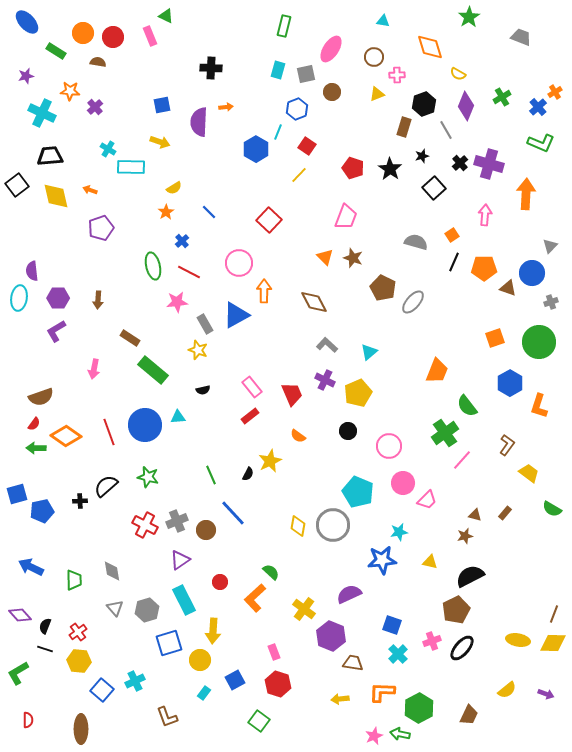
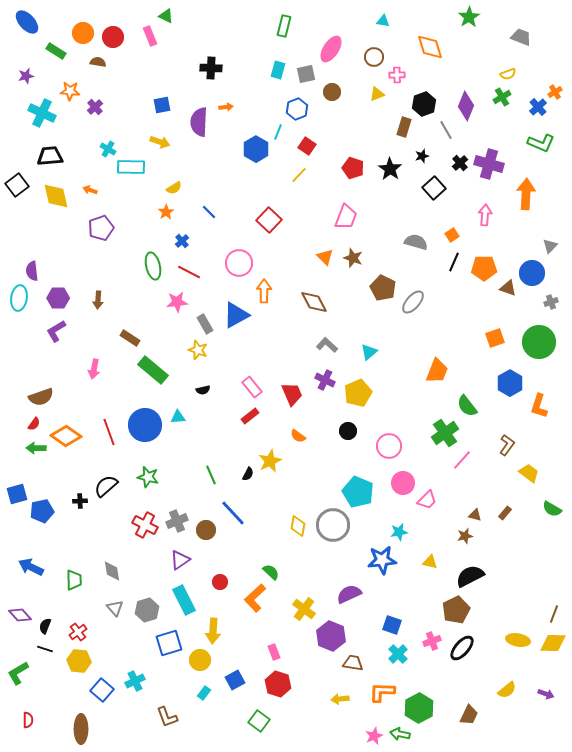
yellow semicircle at (458, 74): moved 50 px right; rotated 49 degrees counterclockwise
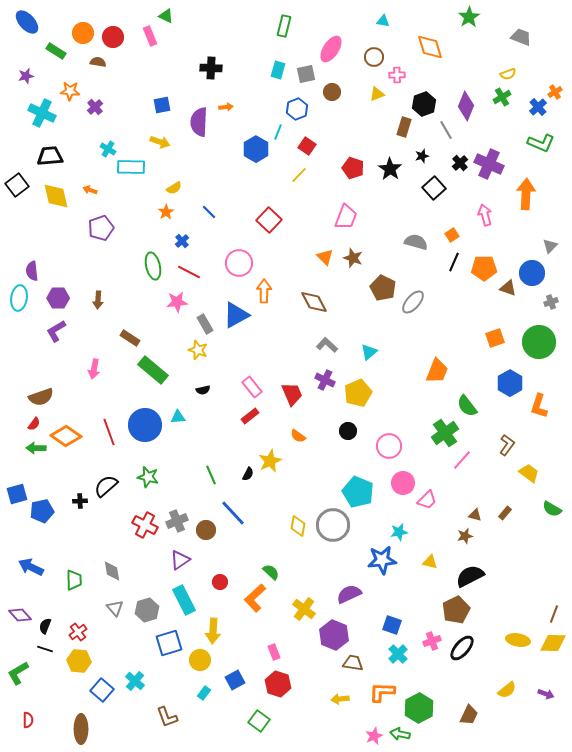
purple cross at (489, 164): rotated 8 degrees clockwise
pink arrow at (485, 215): rotated 20 degrees counterclockwise
purple hexagon at (331, 636): moved 3 px right, 1 px up
cyan cross at (135, 681): rotated 24 degrees counterclockwise
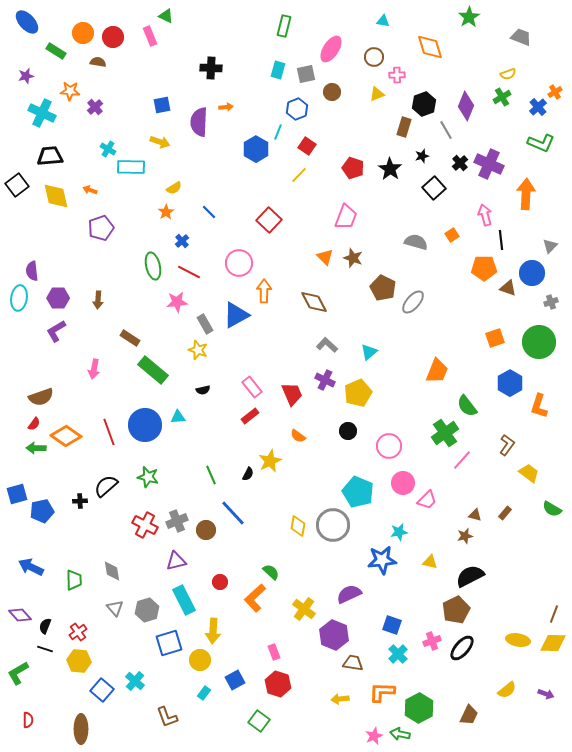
black line at (454, 262): moved 47 px right, 22 px up; rotated 30 degrees counterclockwise
purple triangle at (180, 560): moved 4 px left, 1 px down; rotated 20 degrees clockwise
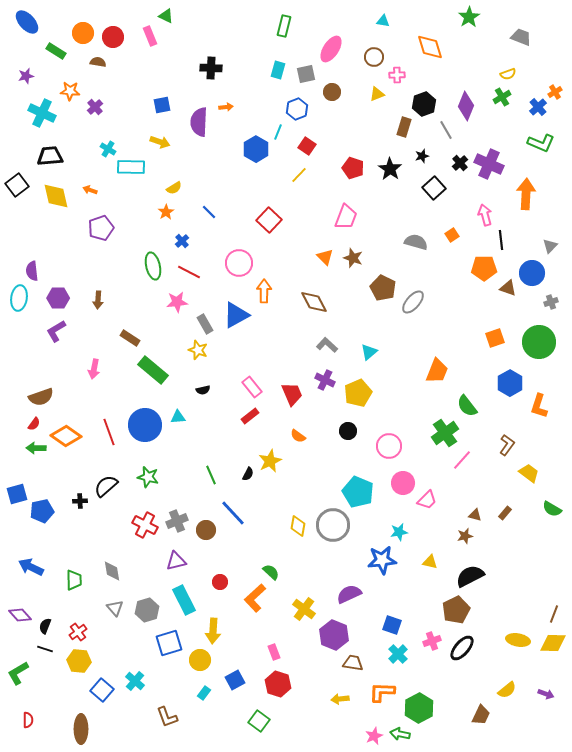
brown trapezoid at (469, 715): moved 12 px right
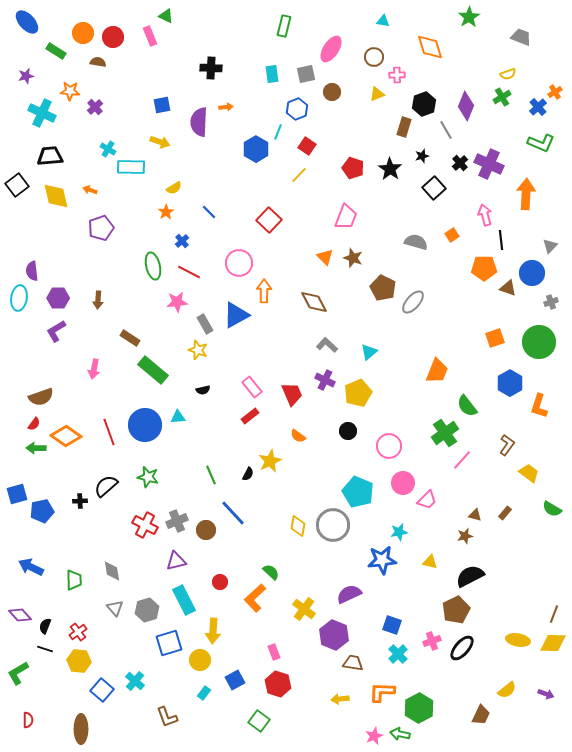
cyan rectangle at (278, 70): moved 6 px left, 4 px down; rotated 24 degrees counterclockwise
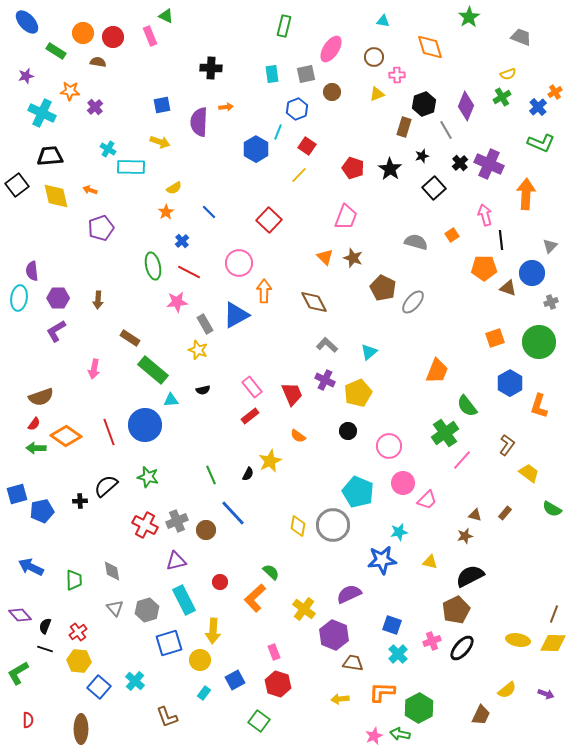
cyan triangle at (178, 417): moved 7 px left, 17 px up
blue square at (102, 690): moved 3 px left, 3 px up
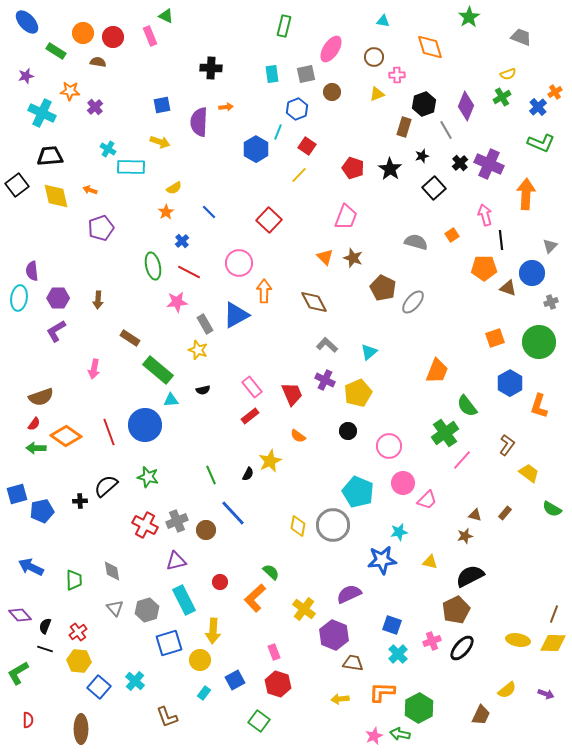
green rectangle at (153, 370): moved 5 px right
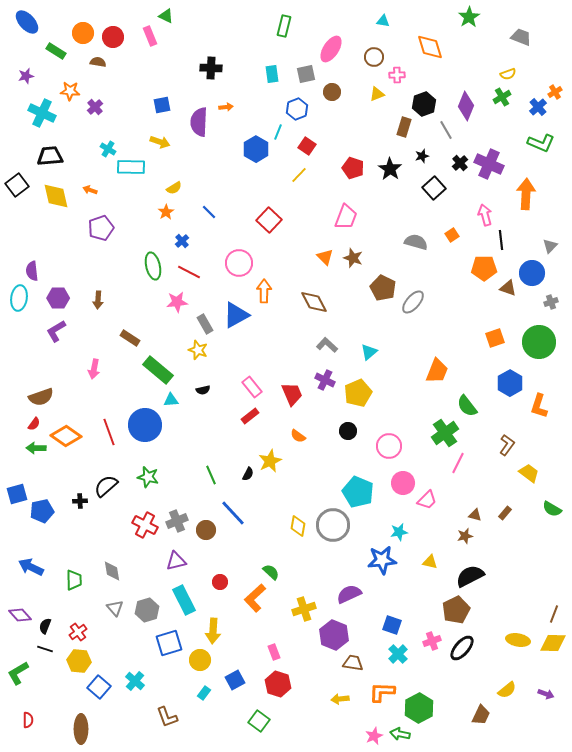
pink line at (462, 460): moved 4 px left, 3 px down; rotated 15 degrees counterclockwise
yellow cross at (304, 609): rotated 35 degrees clockwise
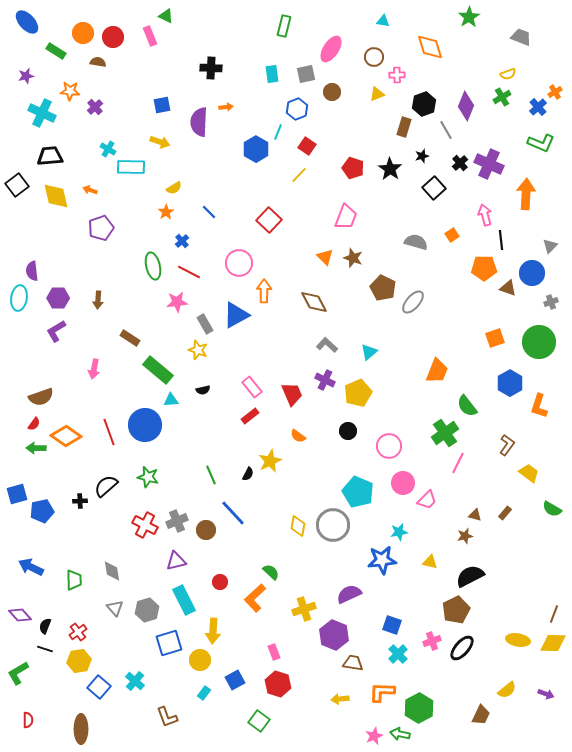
yellow hexagon at (79, 661): rotated 15 degrees counterclockwise
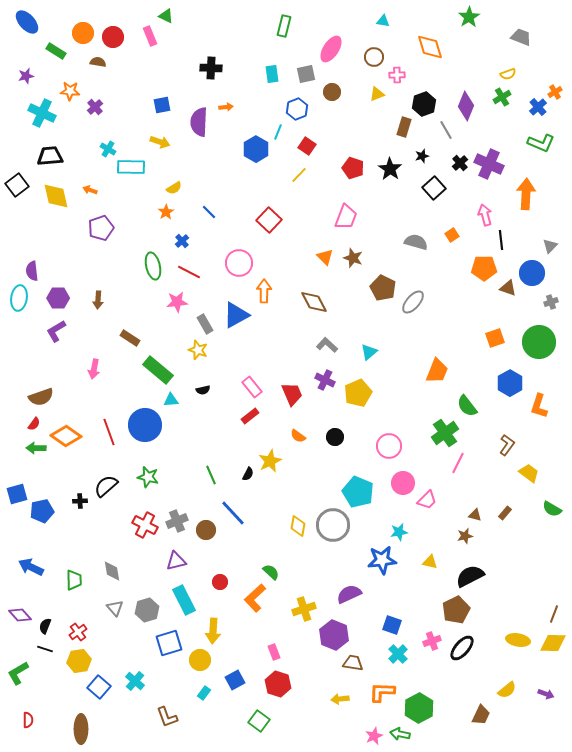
black circle at (348, 431): moved 13 px left, 6 px down
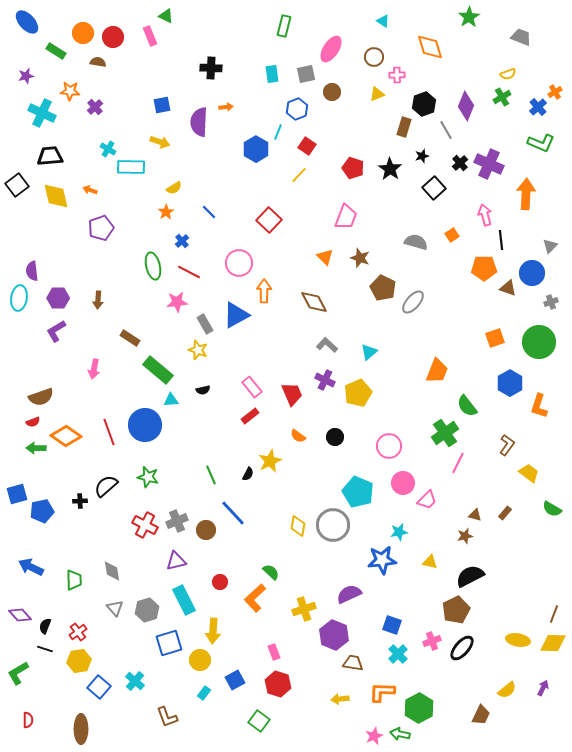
cyan triangle at (383, 21): rotated 24 degrees clockwise
brown star at (353, 258): moved 7 px right
red semicircle at (34, 424): moved 1 px left, 2 px up; rotated 32 degrees clockwise
purple arrow at (546, 694): moved 3 px left, 6 px up; rotated 84 degrees counterclockwise
